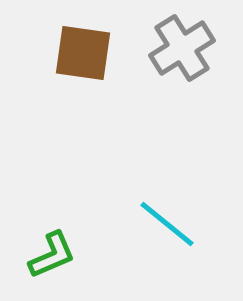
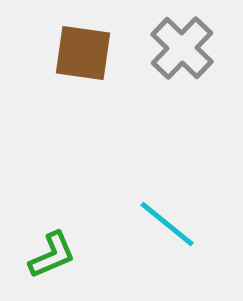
gray cross: rotated 14 degrees counterclockwise
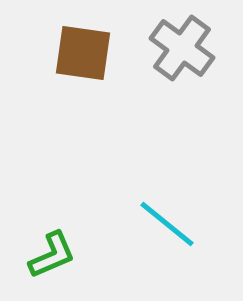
gray cross: rotated 8 degrees counterclockwise
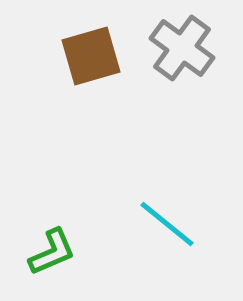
brown square: moved 8 px right, 3 px down; rotated 24 degrees counterclockwise
green L-shape: moved 3 px up
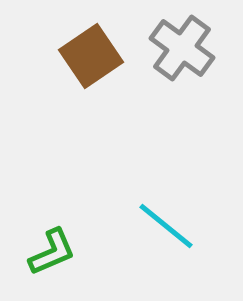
brown square: rotated 18 degrees counterclockwise
cyan line: moved 1 px left, 2 px down
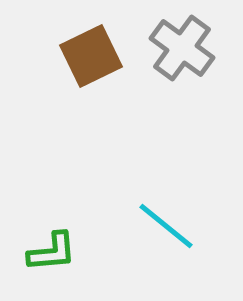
brown square: rotated 8 degrees clockwise
green L-shape: rotated 18 degrees clockwise
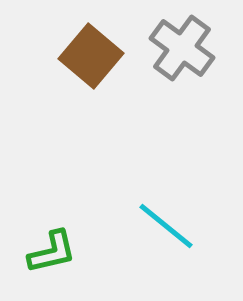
brown square: rotated 24 degrees counterclockwise
green L-shape: rotated 8 degrees counterclockwise
